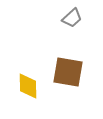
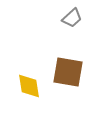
yellow diamond: moved 1 px right; rotated 8 degrees counterclockwise
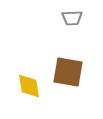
gray trapezoid: rotated 40 degrees clockwise
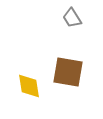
gray trapezoid: rotated 60 degrees clockwise
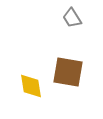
yellow diamond: moved 2 px right
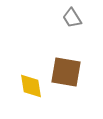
brown square: moved 2 px left
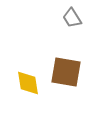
yellow diamond: moved 3 px left, 3 px up
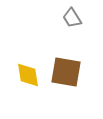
yellow diamond: moved 8 px up
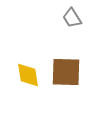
brown square: rotated 8 degrees counterclockwise
